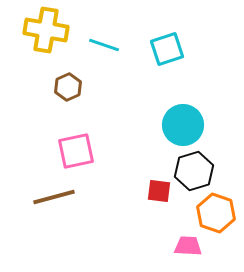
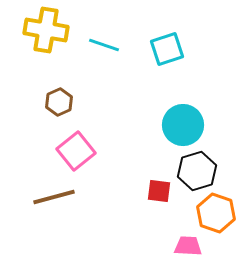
brown hexagon: moved 9 px left, 15 px down
pink square: rotated 27 degrees counterclockwise
black hexagon: moved 3 px right
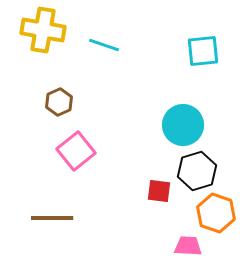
yellow cross: moved 3 px left
cyan square: moved 36 px right, 2 px down; rotated 12 degrees clockwise
brown line: moved 2 px left, 21 px down; rotated 15 degrees clockwise
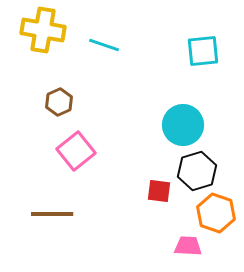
brown line: moved 4 px up
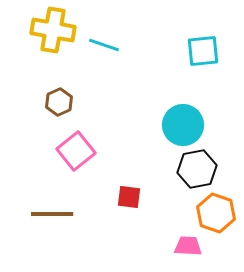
yellow cross: moved 10 px right
black hexagon: moved 2 px up; rotated 6 degrees clockwise
red square: moved 30 px left, 6 px down
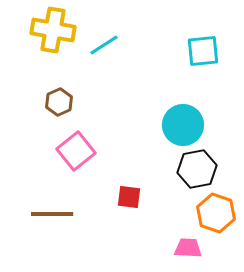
cyan line: rotated 52 degrees counterclockwise
pink trapezoid: moved 2 px down
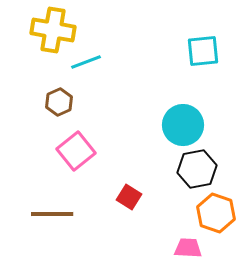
cyan line: moved 18 px left, 17 px down; rotated 12 degrees clockwise
red square: rotated 25 degrees clockwise
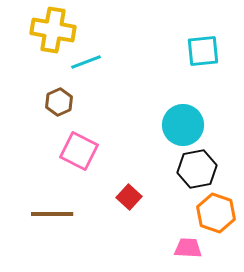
pink square: moved 3 px right; rotated 24 degrees counterclockwise
red square: rotated 10 degrees clockwise
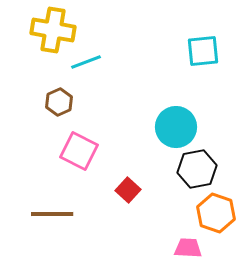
cyan circle: moved 7 px left, 2 px down
red square: moved 1 px left, 7 px up
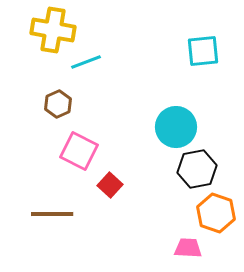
brown hexagon: moved 1 px left, 2 px down
red square: moved 18 px left, 5 px up
